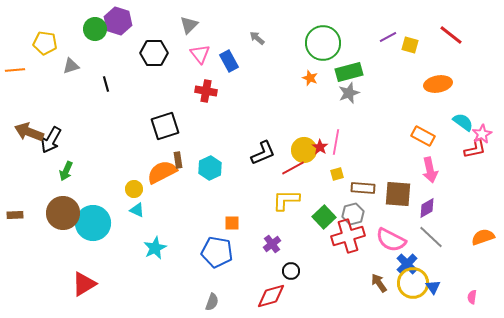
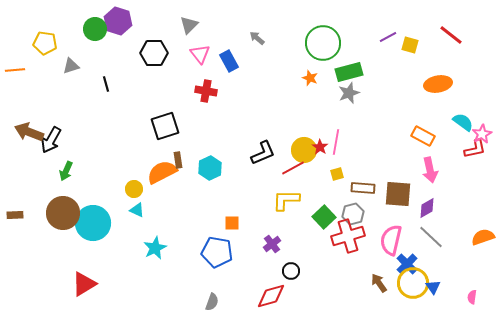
pink semicircle at (391, 240): rotated 76 degrees clockwise
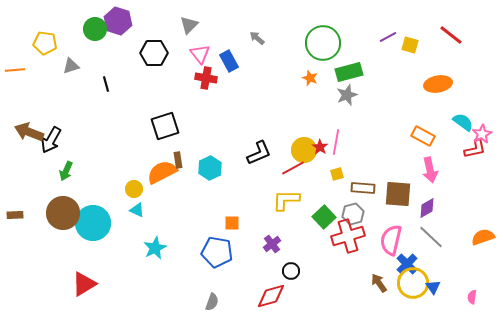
red cross at (206, 91): moved 13 px up
gray star at (349, 93): moved 2 px left, 2 px down
black L-shape at (263, 153): moved 4 px left
